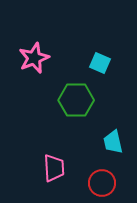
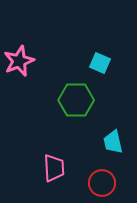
pink star: moved 15 px left, 3 px down
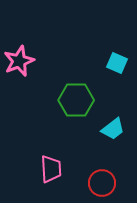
cyan square: moved 17 px right
cyan trapezoid: moved 13 px up; rotated 115 degrees counterclockwise
pink trapezoid: moved 3 px left, 1 px down
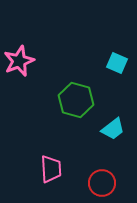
green hexagon: rotated 16 degrees clockwise
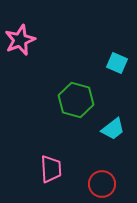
pink star: moved 1 px right, 21 px up
red circle: moved 1 px down
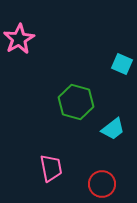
pink star: moved 1 px left, 1 px up; rotated 8 degrees counterclockwise
cyan square: moved 5 px right, 1 px down
green hexagon: moved 2 px down
pink trapezoid: moved 1 px up; rotated 8 degrees counterclockwise
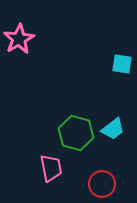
cyan square: rotated 15 degrees counterclockwise
green hexagon: moved 31 px down
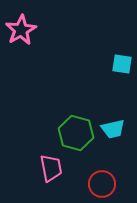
pink star: moved 2 px right, 9 px up
cyan trapezoid: rotated 25 degrees clockwise
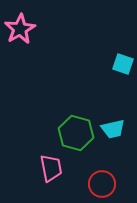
pink star: moved 1 px left, 1 px up
cyan square: moved 1 px right; rotated 10 degrees clockwise
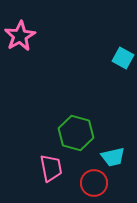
pink star: moved 7 px down
cyan square: moved 6 px up; rotated 10 degrees clockwise
cyan trapezoid: moved 28 px down
red circle: moved 8 px left, 1 px up
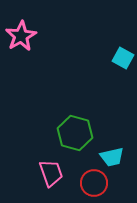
pink star: moved 1 px right
green hexagon: moved 1 px left
cyan trapezoid: moved 1 px left
pink trapezoid: moved 5 px down; rotated 8 degrees counterclockwise
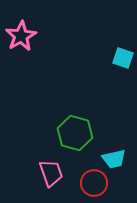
cyan square: rotated 10 degrees counterclockwise
cyan trapezoid: moved 2 px right, 2 px down
